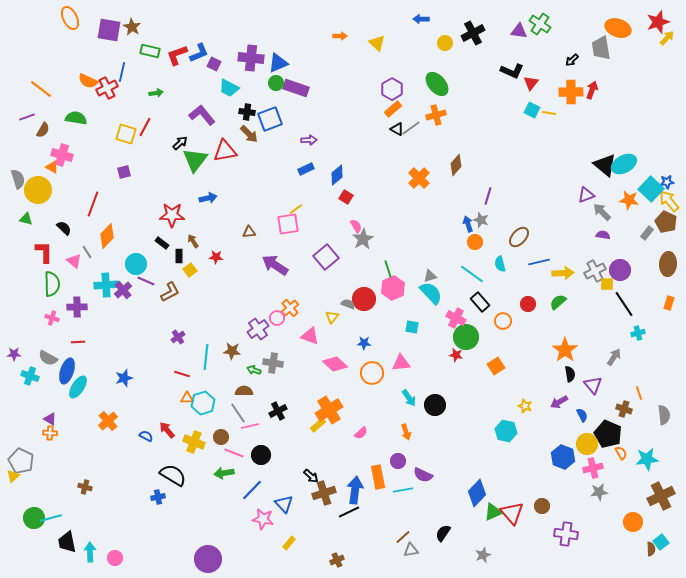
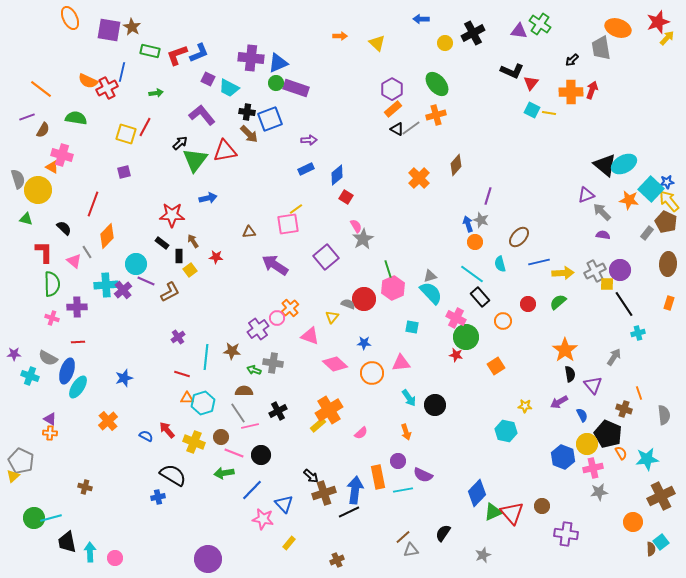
purple square at (214, 64): moved 6 px left, 15 px down
black rectangle at (480, 302): moved 5 px up
yellow star at (525, 406): rotated 16 degrees counterclockwise
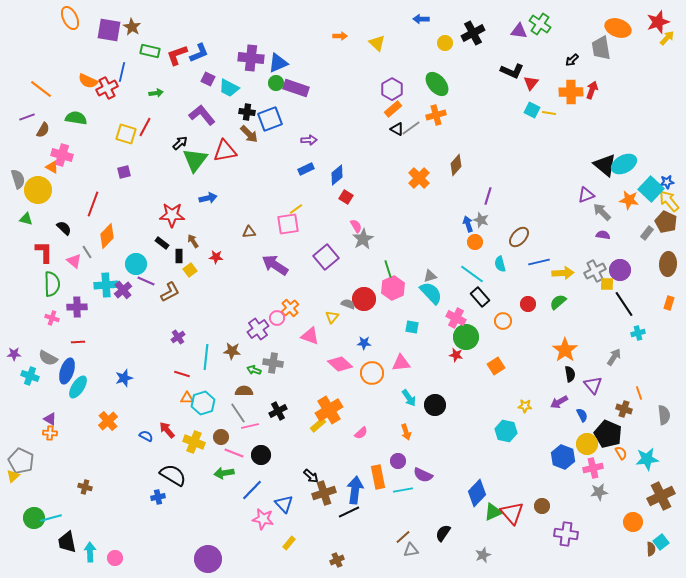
pink diamond at (335, 364): moved 5 px right
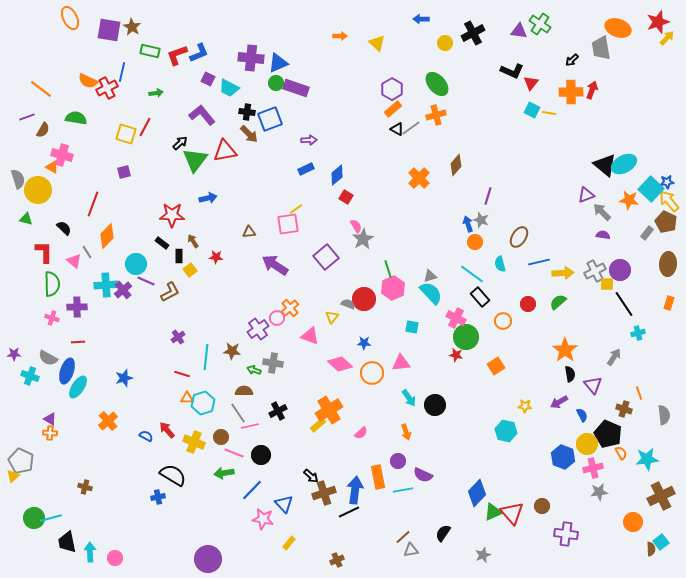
brown ellipse at (519, 237): rotated 10 degrees counterclockwise
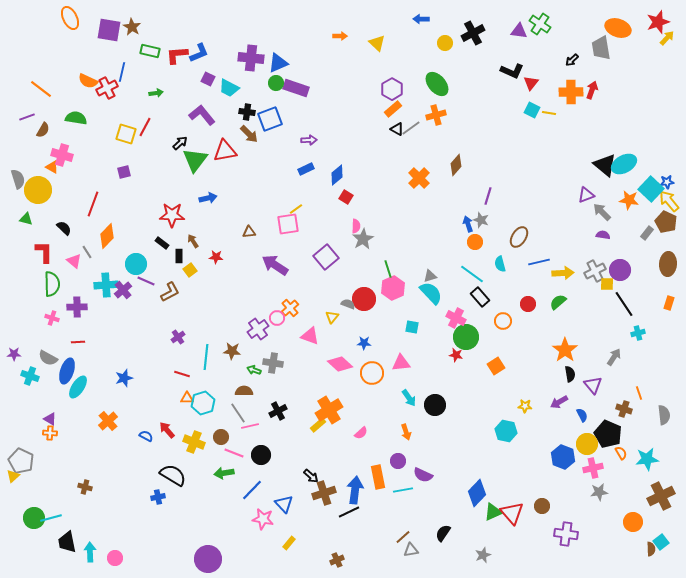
red L-shape at (177, 55): rotated 15 degrees clockwise
pink semicircle at (356, 226): rotated 32 degrees clockwise
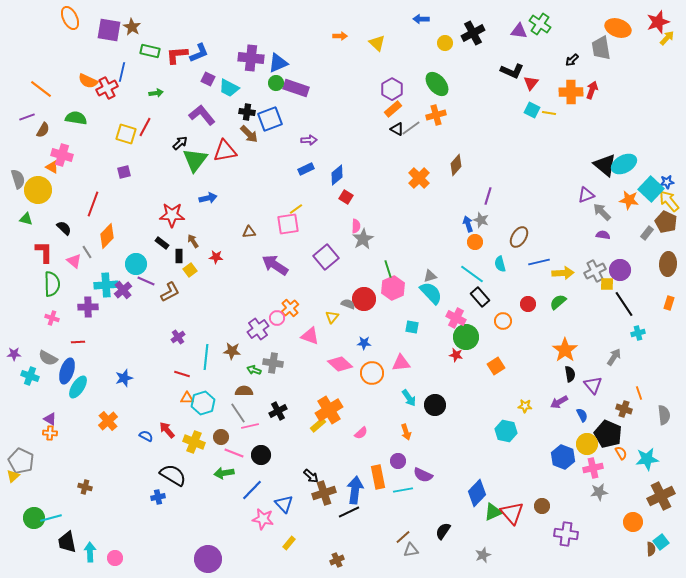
purple cross at (77, 307): moved 11 px right
black semicircle at (443, 533): moved 2 px up
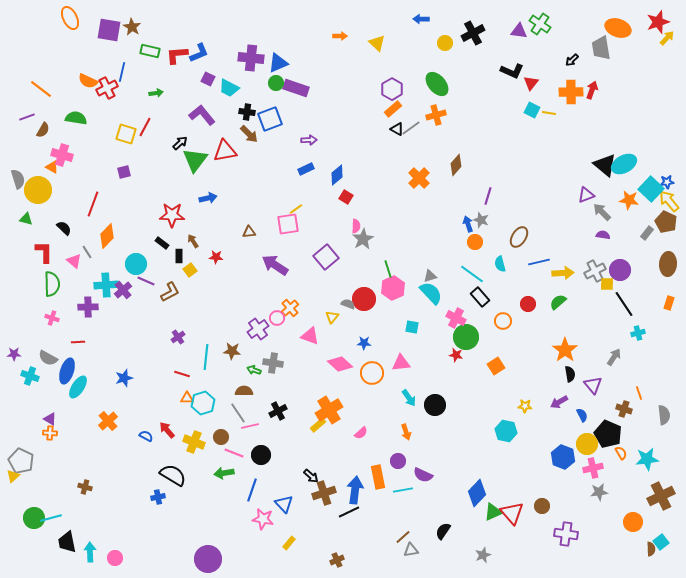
blue line at (252, 490): rotated 25 degrees counterclockwise
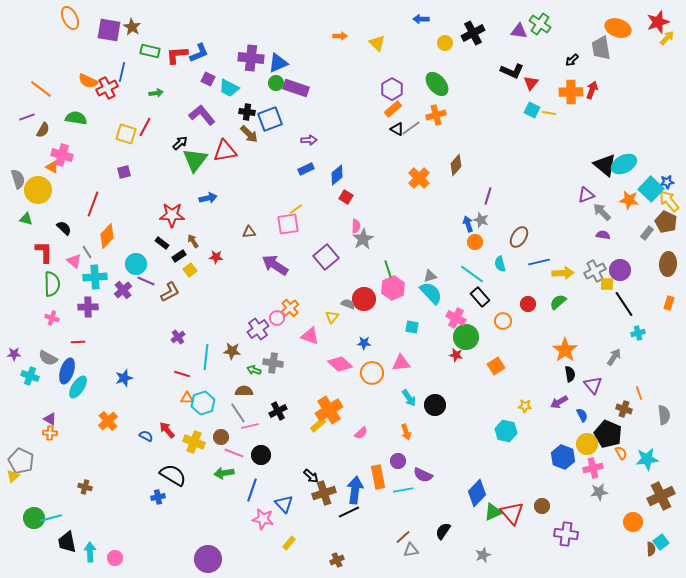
black rectangle at (179, 256): rotated 56 degrees clockwise
cyan cross at (106, 285): moved 11 px left, 8 px up
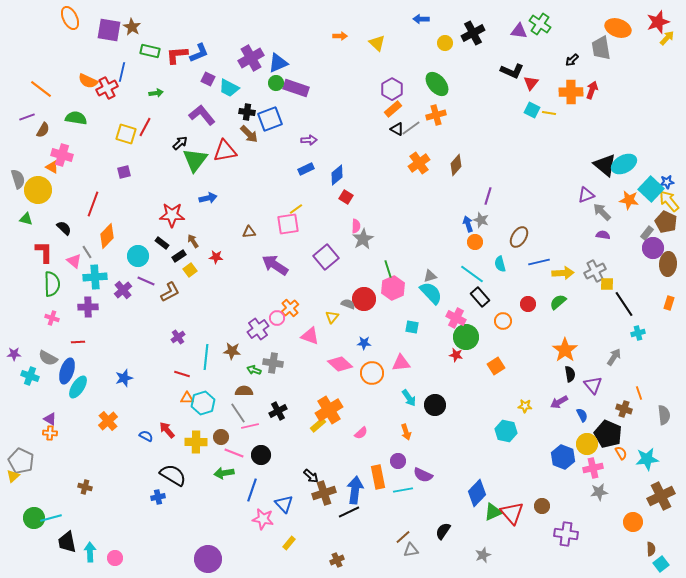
purple cross at (251, 58): rotated 35 degrees counterclockwise
orange cross at (419, 178): moved 15 px up; rotated 10 degrees clockwise
cyan circle at (136, 264): moved 2 px right, 8 px up
purple circle at (620, 270): moved 33 px right, 22 px up
yellow cross at (194, 442): moved 2 px right; rotated 20 degrees counterclockwise
cyan square at (661, 542): moved 22 px down
